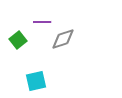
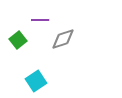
purple line: moved 2 px left, 2 px up
cyan square: rotated 20 degrees counterclockwise
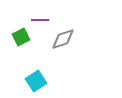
green square: moved 3 px right, 3 px up; rotated 12 degrees clockwise
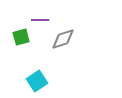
green square: rotated 12 degrees clockwise
cyan square: moved 1 px right
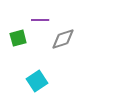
green square: moved 3 px left, 1 px down
